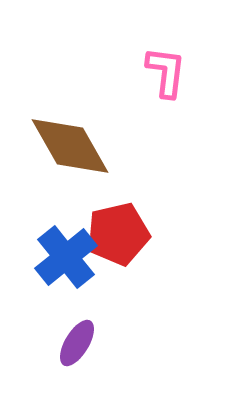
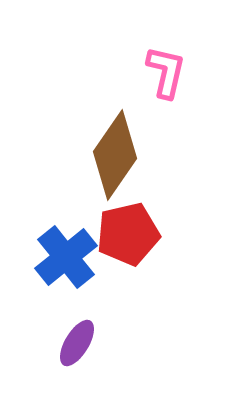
pink L-shape: rotated 6 degrees clockwise
brown diamond: moved 45 px right, 9 px down; rotated 64 degrees clockwise
red pentagon: moved 10 px right
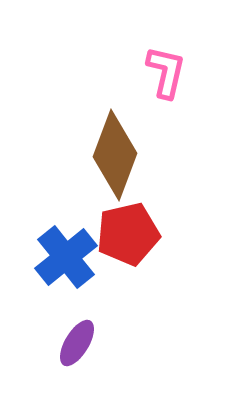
brown diamond: rotated 14 degrees counterclockwise
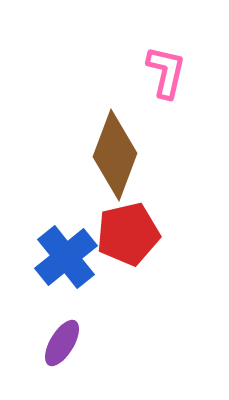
purple ellipse: moved 15 px left
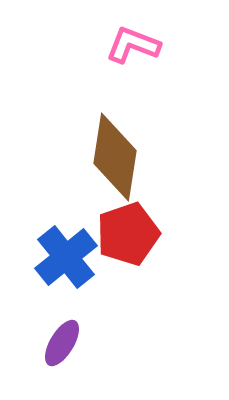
pink L-shape: moved 33 px left, 27 px up; rotated 82 degrees counterclockwise
brown diamond: moved 2 px down; rotated 12 degrees counterclockwise
red pentagon: rotated 6 degrees counterclockwise
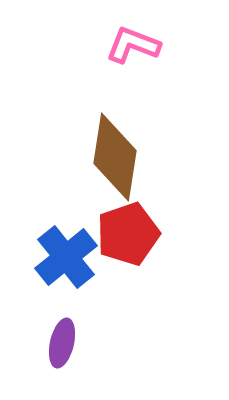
purple ellipse: rotated 18 degrees counterclockwise
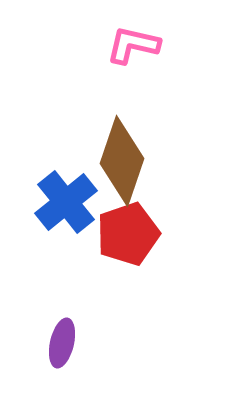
pink L-shape: rotated 8 degrees counterclockwise
brown diamond: moved 7 px right, 4 px down; rotated 10 degrees clockwise
blue cross: moved 55 px up
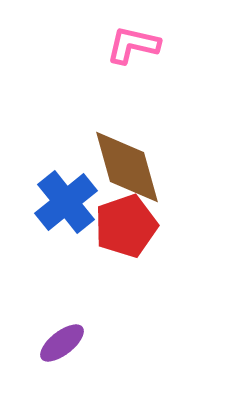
brown diamond: moved 5 px right, 6 px down; rotated 34 degrees counterclockwise
red pentagon: moved 2 px left, 8 px up
purple ellipse: rotated 39 degrees clockwise
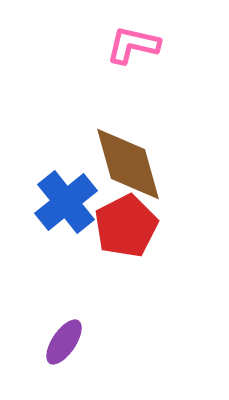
brown diamond: moved 1 px right, 3 px up
red pentagon: rotated 8 degrees counterclockwise
purple ellipse: moved 2 px right, 1 px up; rotated 18 degrees counterclockwise
